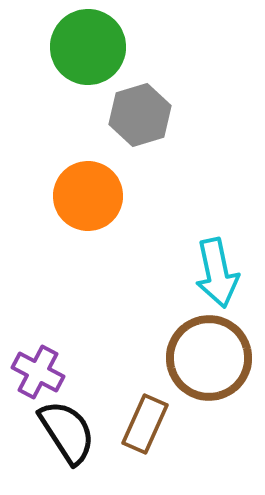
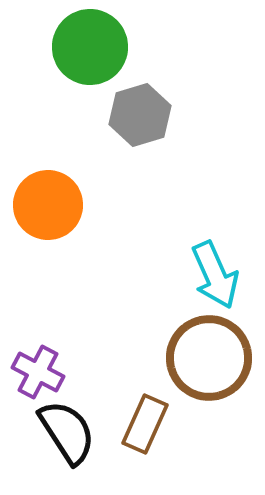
green circle: moved 2 px right
orange circle: moved 40 px left, 9 px down
cyan arrow: moved 2 px left, 2 px down; rotated 12 degrees counterclockwise
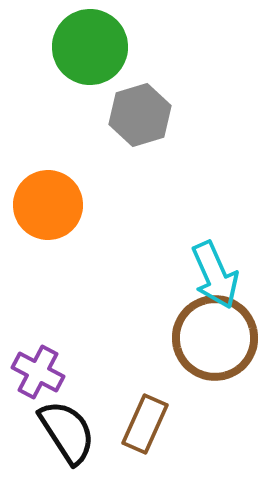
brown circle: moved 6 px right, 20 px up
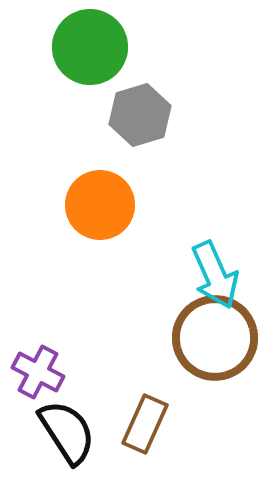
orange circle: moved 52 px right
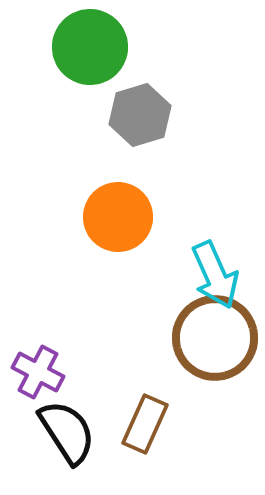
orange circle: moved 18 px right, 12 px down
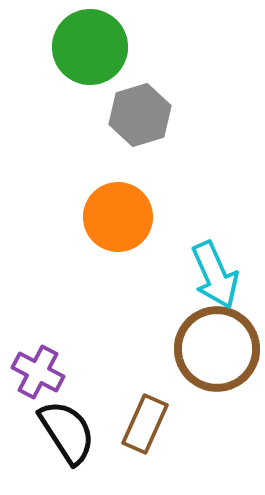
brown circle: moved 2 px right, 11 px down
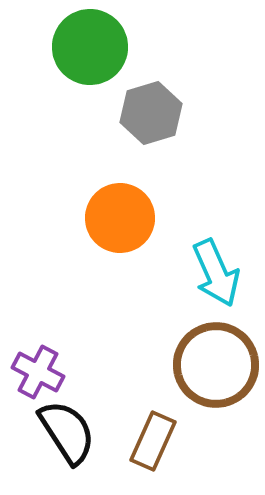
gray hexagon: moved 11 px right, 2 px up
orange circle: moved 2 px right, 1 px down
cyan arrow: moved 1 px right, 2 px up
brown circle: moved 1 px left, 16 px down
brown rectangle: moved 8 px right, 17 px down
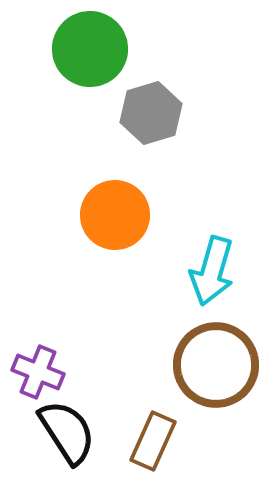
green circle: moved 2 px down
orange circle: moved 5 px left, 3 px up
cyan arrow: moved 4 px left, 2 px up; rotated 40 degrees clockwise
purple cross: rotated 6 degrees counterclockwise
